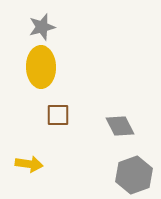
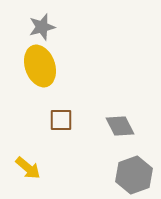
yellow ellipse: moved 1 px left, 1 px up; rotated 18 degrees counterclockwise
brown square: moved 3 px right, 5 px down
yellow arrow: moved 1 px left, 4 px down; rotated 32 degrees clockwise
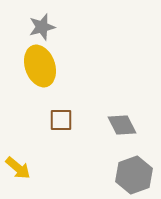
gray diamond: moved 2 px right, 1 px up
yellow arrow: moved 10 px left
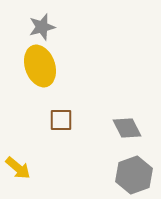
gray diamond: moved 5 px right, 3 px down
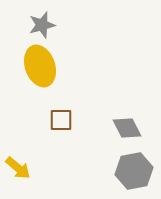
gray star: moved 2 px up
gray hexagon: moved 4 px up; rotated 9 degrees clockwise
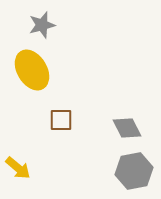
yellow ellipse: moved 8 px left, 4 px down; rotated 12 degrees counterclockwise
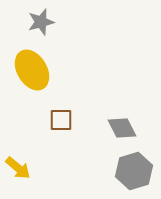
gray star: moved 1 px left, 3 px up
gray diamond: moved 5 px left
gray hexagon: rotated 6 degrees counterclockwise
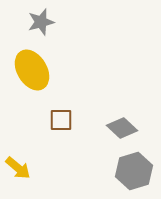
gray diamond: rotated 20 degrees counterclockwise
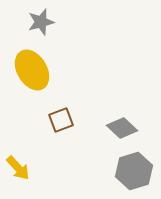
brown square: rotated 20 degrees counterclockwise
yellow arrow: rotated 8 degrees clockwise
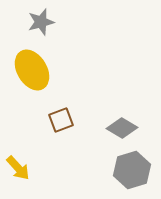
gray diamond: rotated 12 degrees counterclockwise
gray hexagon: moved 2 px left, 1 px up
